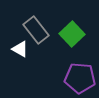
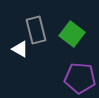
gray rectangle: rotated 24 degrees clockwise
green square: rotated 10 degrees counterclockwise
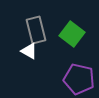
white triangle: moved 9 px right, 2 px down
purple pentagon: moved 1 px left, 1 px down; rotated 8 degrees clockwise
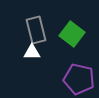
white triangle: moved 3 px right, 1 px down; rotated 30 degrees counterclockwise
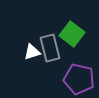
gray rectangle: moved 14 px right, 18 px down
white triangle: rotated 18 degrees counterclockwise
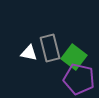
green square: moved 2 px right, 23 px down
white triangle: moved 3 px left, 1 px down; rotated 30 degrees clockwise
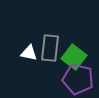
gray rectangle: rotated 20 degrees clockwise
purple pentagon: moved 1 px left
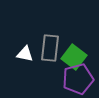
white triangle: moved 4 px left, 1 px down
purple pentagon: rotated 28 degrees counterclockwise
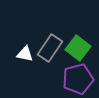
gray rectangle: rotated 28 degrees clockwise
green square: moved 4 px right, 9 px up
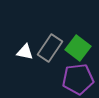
white triangle: moved 2 px up
purple pentagon: rotated 8 degrees clockwise
